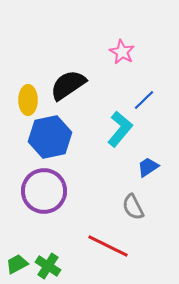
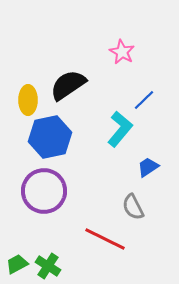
red line: moved 3 px left, 7 px up
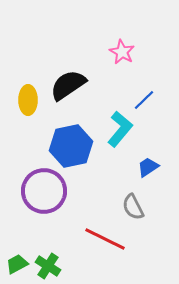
blue hexagon: moved 21 px right, 9 px down
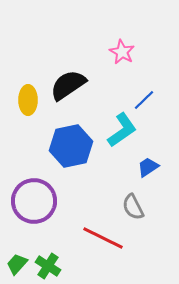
cyan L-shape: moved 2 px right, 1 px down; rotated 15 degrees clockwise
purple circle: moved 10 px left, 10 px down
red line: moved 2 px left, 1 px up
green trapezoid: rotated 20 degrees counterclockwise
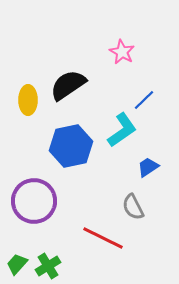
green cross: rotated 25 degrees clockwise
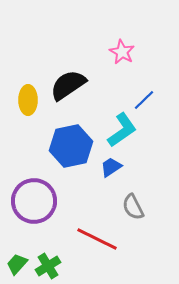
blue trapezoid: moved 37 px left
red line: moved 6 px left, 1 px down
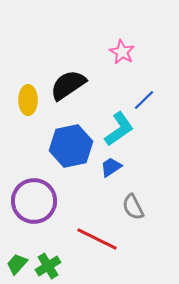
cyan L-shape: moved 3 px left, 1 px up
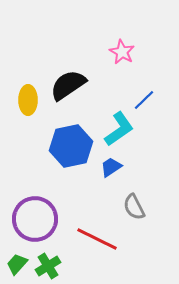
purple circle: moved 1 px right, 18 px down
gray semicircle: moved 1 px right
